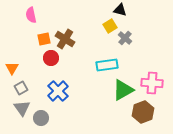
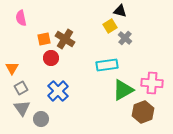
black triangle: moved 1 px down
pink semicircle: moved 10 px left, 3 px down
gray circle: moved 1 px down
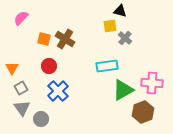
pink semicircle: rotated 56 degrees clockwise
yellow square: rotated 24 degrees clockwise
orange square: rotated 24 degrees clockwise
red circle: moved 2 px left, 8 px down
cyan rectangle: moved 1 px down
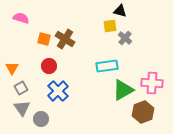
pink semicircle: rotated 63 degrees clockwise
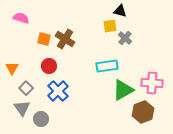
gray square: moved 5 px right; rotated 16 degrees counterclockwise
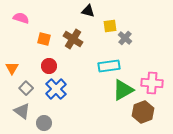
black triangle: moved 32 px left
brown cross: moved 8 px right
cyan rectangle: moved 2 px right
blue cross: moved 2 px left, 2 px up
gray triangle: moved 3 px down; rotated 18 degrees counterclockwise
gray circle: moved 3 px right, 4 px down
